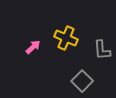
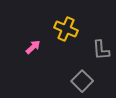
yellow cross: moved 9 px up
gray L-shape: moved 1 px left
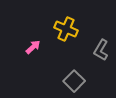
gray L-shape: rotated 35 degrees clockwise
gray square: moved 8 px left
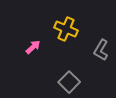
gray square: moved 5 px left, 1 px down
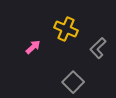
gray L-shape: moved 3 px left, 2 px up; rotated 15 degrees clockwise
gray square: moved 4 px right
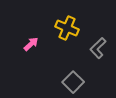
yellow cross: moved 1 px right, 1 px up
pink arrow: moved 2 px left, 3 px up
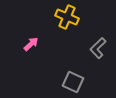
yellow cross: moved 11 px up
gray square: rotated 20 degrees counterclockwise
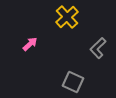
yellow cross: rotated 25 degrees clockwise
pink arrow: moved 1 px left
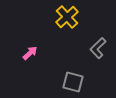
pink arrow: moved 9 px down
gray square: rotated 10 degrees counterclockwise
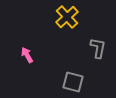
gray L-shape: rotated 145 degrees clockwise
pink arrow: moved 3 px left, 2 px down; rotated 77 degrees counterclockwise
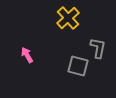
yellow cross: moved 1 px right, 1 px down
gray square: moved 5 px right, 16 px up
